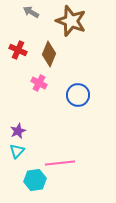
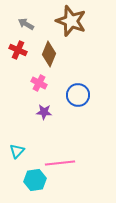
gray arrow: moved 5 px left, 12 px down
purple star: moved 26 px right, 19 px up; rotated 28 degrees clockwise
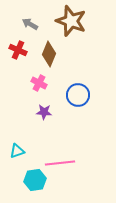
gray arrow: moved 4 px right
cyan triangle: rotated 28 degrees clockwise
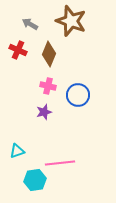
pink cross: moved 9 px right, 3 px down; rotated 14 degrees counterclockwise
purple star: rotated 21 degrees counterclockwise
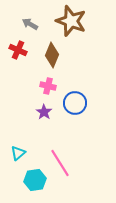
brown diamond: moved 3 px right, 1 px down
blue circle: moved 3 px left, 8 px down
purple star: rotated 21 degrees counterclockwise
cyan triangle: moved 1 px right, 2 px down; rotated 21 degrees counterclockwise
pink line: rotated 64 degrees clockwise
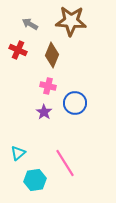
brown star: rotated 16 degrees counterclockwise
pink line: moved 5 px right
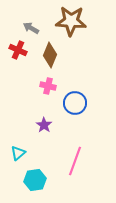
gray arrow: moved 1 px right, 4 px down
brown diamond: moved 2 px left
purple star: moved 13 px down
pink line: moved 10 px right, 2 px up; rotated 52 degrees clockwise
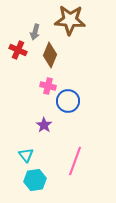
brown star: moved 1 px left, 1 px up
gray arrow: moved 4 px right, 4 px down; rotated 105 degrees counterclockwise
blue circle: moved 7 px left, 2 px up
cyan triangle: moved 8 px right, 2 px down; rotated 28 degrees counterclockwise
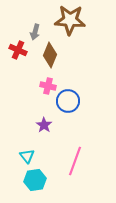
cyan triangle: moved 1 px right, 1 px down
